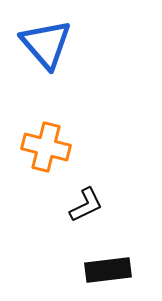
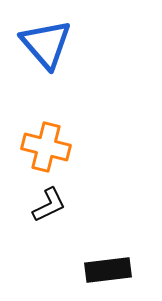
black L-shape: moved 37 px left
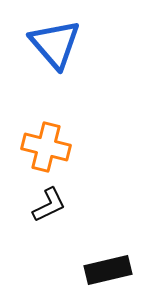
blue triangle: moved 9 px right
black rectangle: rotated 6 degrees counterclockwise
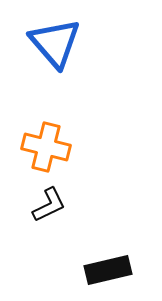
blue triangle: moved 1 px up
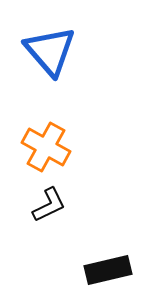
blue triangle: moved 5 px left, 8 px down
orange cross: rotated 15 degrees clockwise
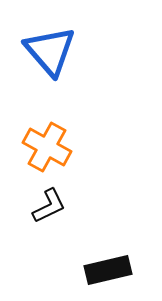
orange cross: moved 1 px right
black L-shape: moved 1 px down
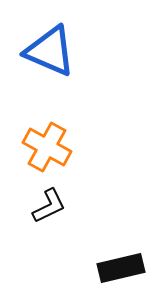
blue triangle: rotated 26 degrees counterclockwise
black rectangle: moved 13 px right, 2 px up
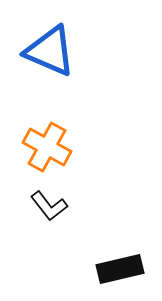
black L-shape: rotated 78 degrees clockwise
black rectangle: moved 1 px left, 1 px down
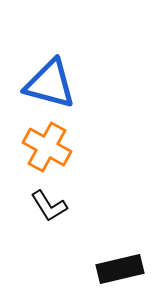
blue triangle: moved 33 px down; rotated 8 degrees counterclockwise
black L-shape: rotated 6 degrees clockwise
